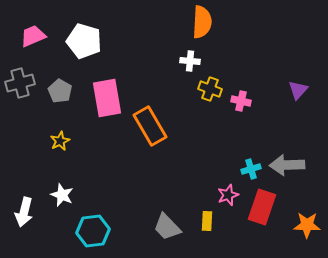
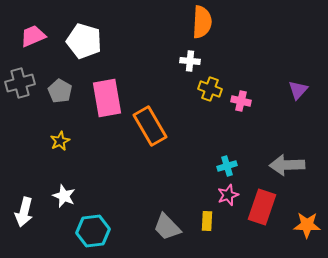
cyan cross: moved 24 px left, 3 px up
white star: moved 2 px right, 1 px down
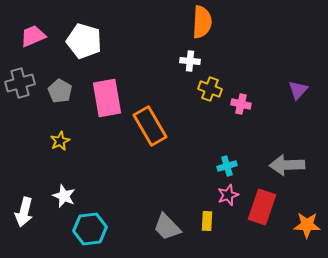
pink cross: moved 3 px down
cyan hexagon: moved 3 px left, 2 px up
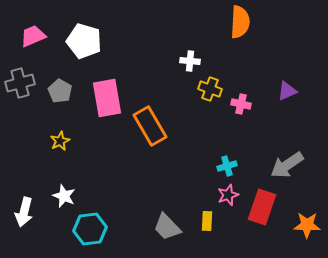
orange semicircle: moved 38 px right
purple triangle: moved 11 px left, 1 px down; rotated 25 degrees clockwise
gray arrow: rotated 32 degrees counterclockwise
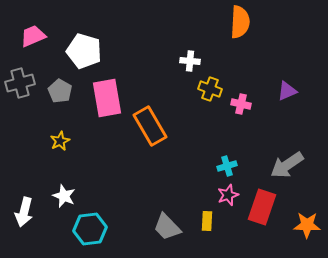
white pentagon: moved 10 px down
